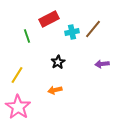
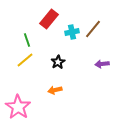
red rectangle: rotated 24 degrees counterclockwise
green line: moved 4 px down
yellow line: moved 8 px right, 15 px up; rotated 18 degrees clockwise
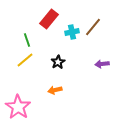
brown line: moved 2 px up
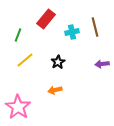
red rectangle: moved 3 px left
brown line: moved 2 px right; rotated 54 degrees counterclockwise
green line: moved 9 px left, 5 px up; rotated 40 degrees clockwise
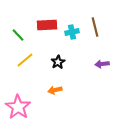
red rectangle: moved 1 px right, 6 px down; rotated 48 degrees clockwise
green line: rotated 64 degrees counterclockwise
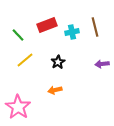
red rectangle: rotated 18 degrees counterclockwise
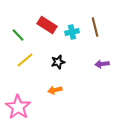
red rectangle: rotated 54 degrees clockwise
black star: rotated 16 degrees clockwise
